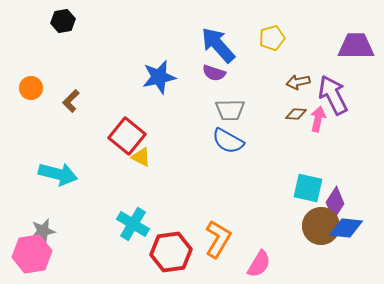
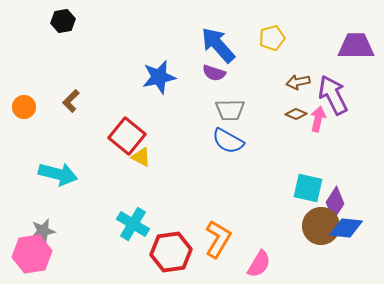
orange circle: moved 7 px left, 19 px down
brown diamond: rotated 20 degrees clockwise
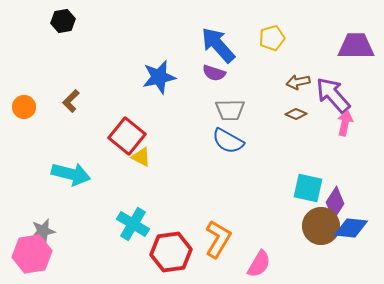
purple arrow: rotated 15 degrees counterclockwise
pink arrow: moved 27 px right, 4 px down
cyan arrow: moved 13 px right
blue diamond: moved 5 px right
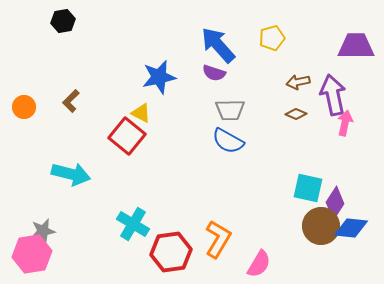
purple arrow: rotated 30 degrees clockwise
yellow triangle: moved 44 px up
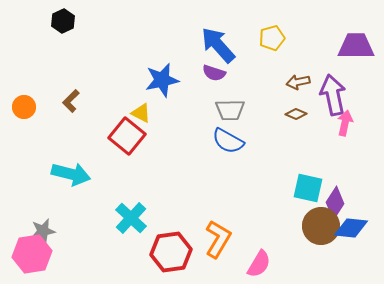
black hexagon: rotated 15 degrees counterclockwise
blue star: moved 3 px right, 3 px down
cyan cross: moved 2 px left, 6 px up; rotated 12 degrees clockwise
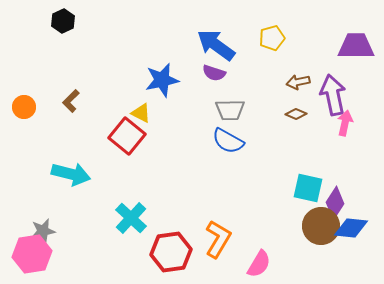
blue arrow: moved 2 px left; rotated 12 degrees counterclockwise
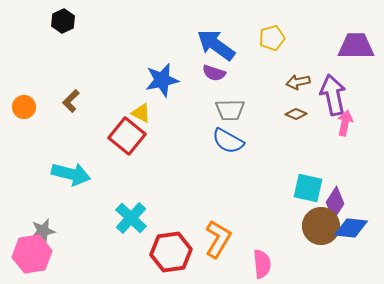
pink semicircle: moved 3 px right; rotated 36 degrees counterclockwise
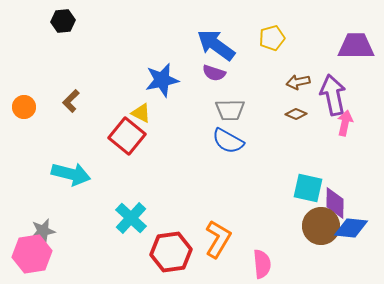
black hexagon: rotated 20 degrees clockwise
purple diamond: rotated 32 degrees counterclockwise
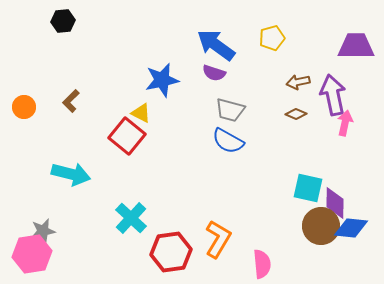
gray trapezoid: rotated 16 degrees clockwise
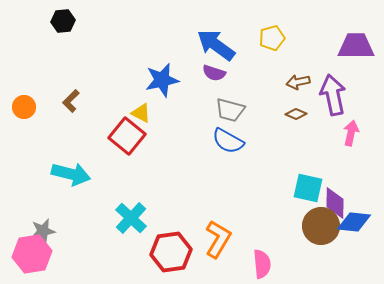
pink arrow: moved 6 px right, 10 px down
blue diamond: moved 3 px right, 6 px up
